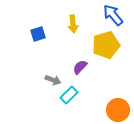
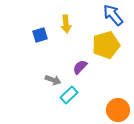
yellow arrow: moved 7 px left
blue square: moved 2 px right, 1 px down
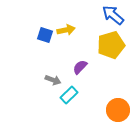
blue arrow: rotated 10 degrees counterclockwise
yellow arrow: moved 6 px down; rotated 96 degrees counterclockwise
blue square: moved 5 px right; rotated 35 degrees clockwise
yellow pentagon: moved 5 px right
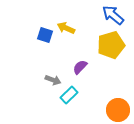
yellow arrow: moved 2 px up; rotated 144 degrees counterclockwise
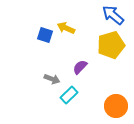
gray arrow: moved 1 px left, 1 px up
orange circle: moved 2 px left, 4 px up
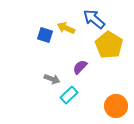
blue arrow: moved 19 px left, 4 px down
yellow pentagon: moved 2 px left; rotated 24 degrees counterclockwise
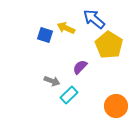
gray arrow: moved 2 px down
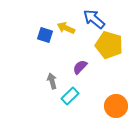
yellow pentagon: rotated 16 degrees counterclockwise
gray arrow: rotated 126 degrees counterclockwise
cyan rectangle: moved 1 px right, 1 px down
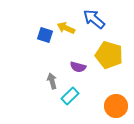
yellow pentagon: moved 10 px down
purple semicircle: moved 2 px left; rotated 119 degrees counterclockwise
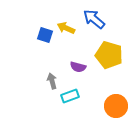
cyan rectangle: rotated 24 degrees clockwise
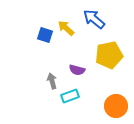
yellow arrow: rotated 18 degrees clockwise
yellow pentagon: rotated 28 degrees counterclockwise
purple semicircle: moved 1 px left, 3 px down
